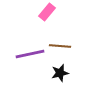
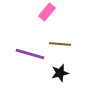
brown line: moved 2 px up
purple line: rotated 28 degrees clockwise
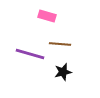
pink rectangle: moved 4 px down; rotated 66 degrees clockwise
black star: moved 3 px right, 1 px up
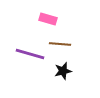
pink rectangle: moved 1 px right, 3 px down
black star: moved 1 px up
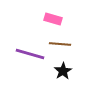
pink rectangle: moved 5 px right
black star: rotated 18 degrees counterclockwise
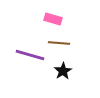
brown line: moved 1 px left, 1 px up
purple line: moved 1 px down
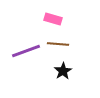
brown line: moved 1 px left, 1 px down
purple line: moved 4 px left, 4 px up; rotated 36 degrees counterclockwise
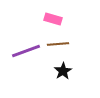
brown line: rotated 10 degrees counterclockwise
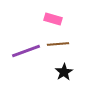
black star: moved 1 px right, 1 px down
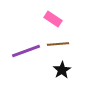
pink rectangle: rotated 18 degrees clockwise
black star: moved 2 px left, 2 px up
